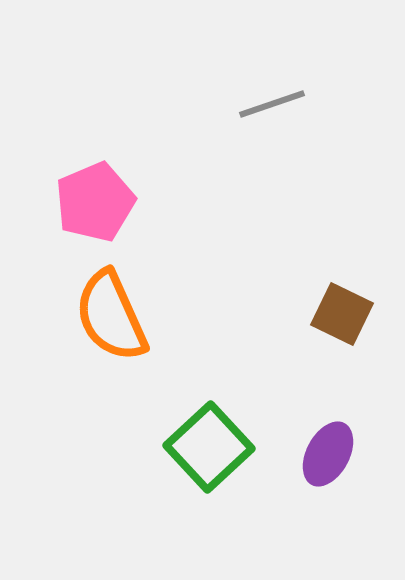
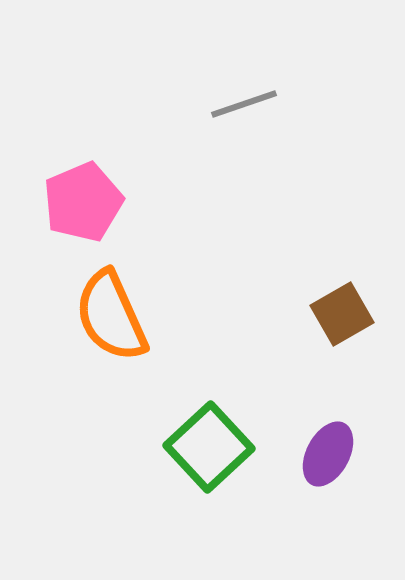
gray line: moved 28 px left
pink pentagon: moved 12 px left
brown square: rotated 34 degrees clockwise
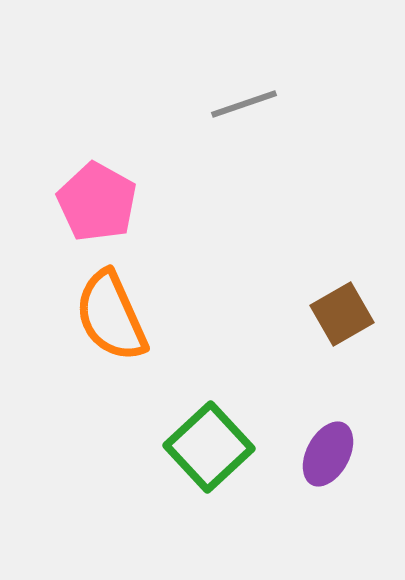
pink pentagon: moved 14 px right; rotated 20 degrees counterclockwise
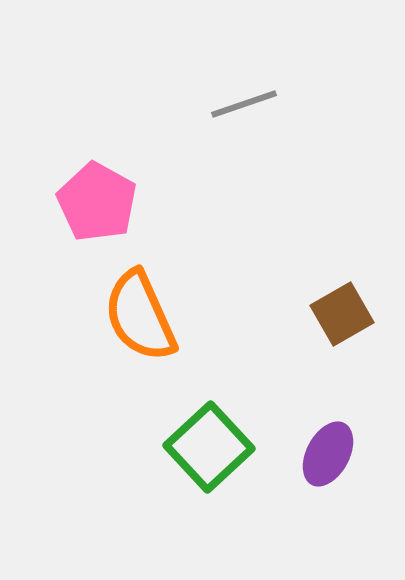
orange semicircle: moved 29 px right
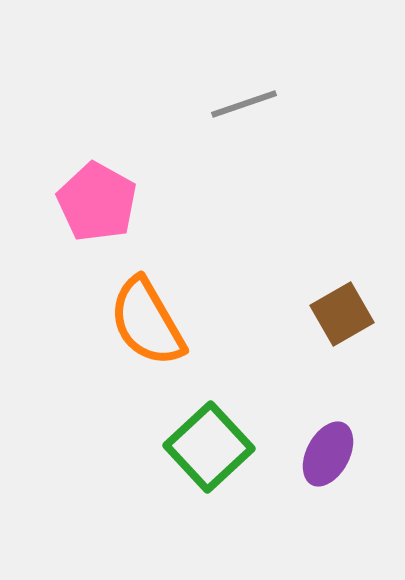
orange semicircle: moved 7 px right, 6 px down; rotated 6 degrees counterclockwise
